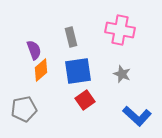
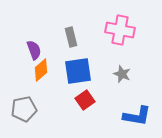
blue L-shape: rotated 32 degrees counterclockwise
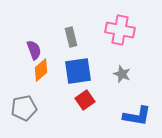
gray pentagon: moved 1 px up
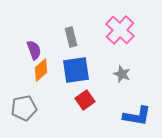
pink cross: rotated 32 degrees clockwise
blue square: moved 2 px left, 1 px up
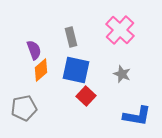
blue square: rotated 20 degrees clockwise
red square: moved 1 px right, 4 px up; rotated 12 degrees counterclockwise
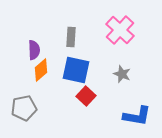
gray rectangle: rotated 18 degrees clockwise
purple semicircle: rotated 18 degrees clockwise
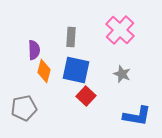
orange diamond: moved 3 px right, 1 px down; rotated 35 degrees counterclockwise
